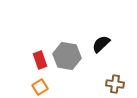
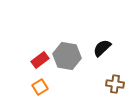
black semicircle: moved 1 px right, 4 px down
red rectangle: rotated 72 degrees clockwise
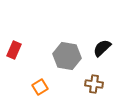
red rectangle: moved 26 px left, 10 px up; rotated 30 degrees counterclockwise
brown cross: moved 21 px left
